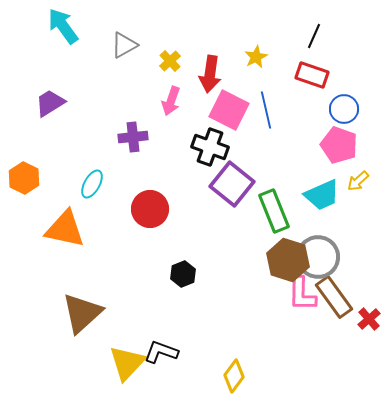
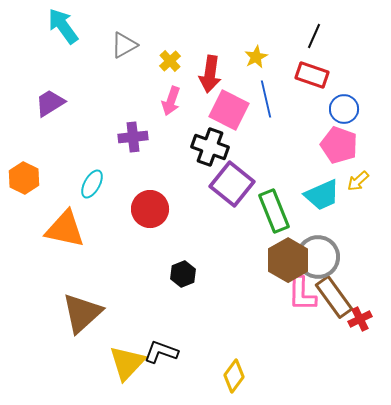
blue line: moved 11 px up
brown hexagon: rotated 12 degrees clockwise
red cross: moved 9 px left; rotated 15 degrees clockwise
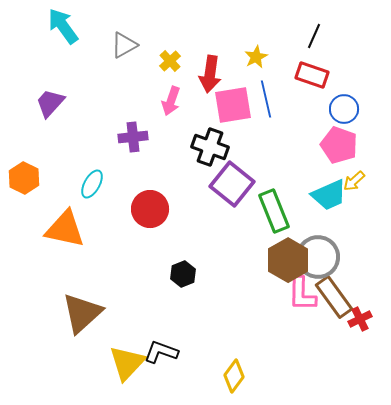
purple trapezoid: rotated 16 degrees counterclockwise
pink square: moved 4 px right, 5 px up; rotated 36 degrees counterclockwise
yellow arrow: moved 4 px left
cyan trapezoid: moved 7 px right
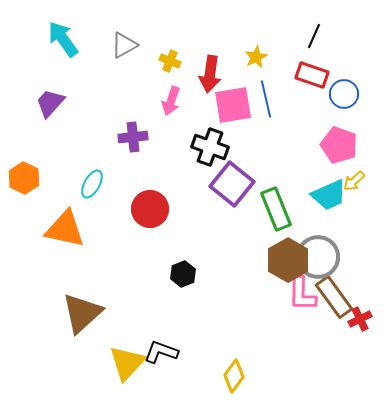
cyan arrow: moved 13 px down
yellow cross: rotated 25 degrees counterclockwise
blue circle: moved 15 px up
green rectangle: moved 2 px right, 2 px up
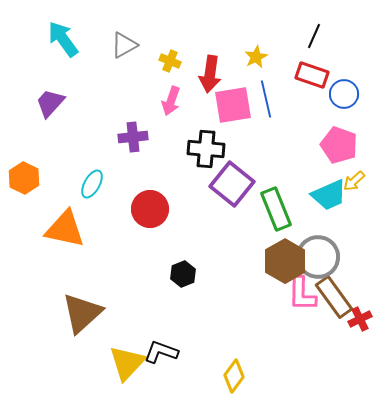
black cross: moved 4 px left, 2 px down; rotated 15 degrees counterclockwise
brown hexagon: moved 3 px left, 1 px down
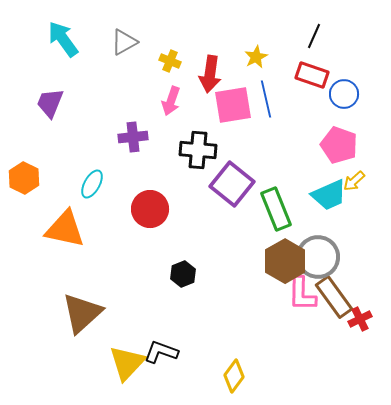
gray triangle: moved 3 px up
purple trapezoid: rotated 20 degrees counterclockwise
black cross: moved 8 px left, 1 px down
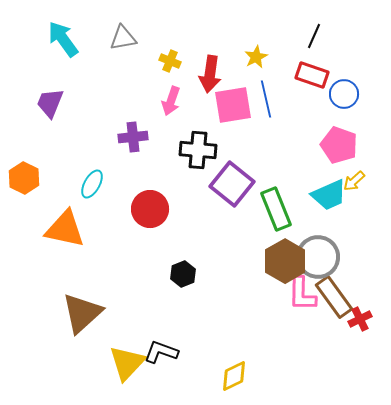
gray triangle: moved 1 px left, 4 px up; rotated 20 degrees clockwise
yellow diamond: rotated 28 degrees clockwise
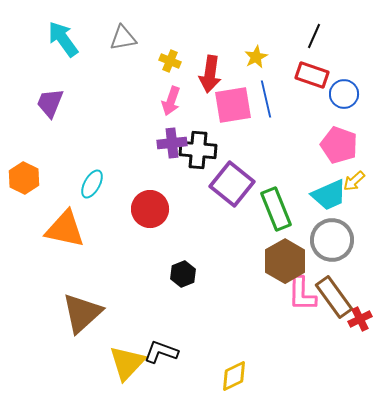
purple cross: moved 39 px right, 6 px down
gray circle: moved 14 px right, 17 px up
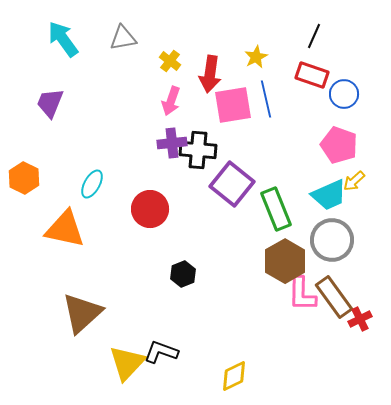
yellow cross: rotated 15 degrees clockwise
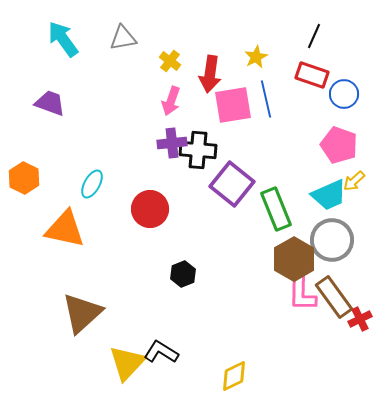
purple trapezoid: rotated 88 degrees clockwise
brown hexagon: moved 9 px right, 2 px up
black L-shape: rotated 12 degrees clockwise
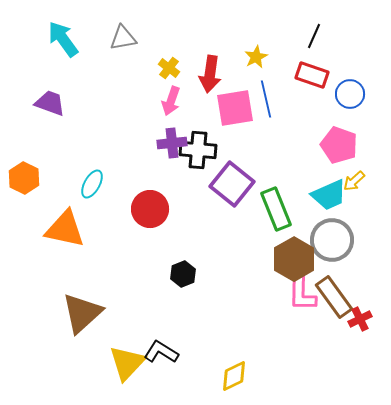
yellow cross: moved 1 px left, 7 px down
blue circle: moved 6 px right
pink square: moved 2 px right, 3 px down
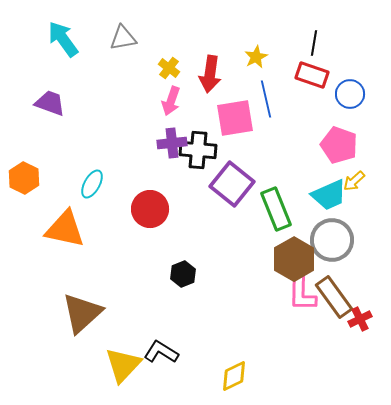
black line: moved 7 px down; rotated 15 degrees counterclockwise
pink square: moved 10 px down
yellow triangle: moved 4 px left, 2 px down
